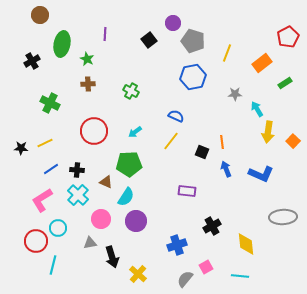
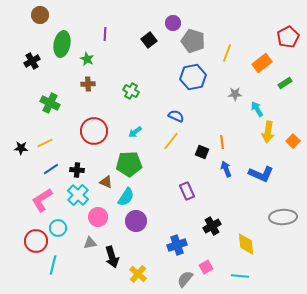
purple rectangle at (187, 191): rotated 60 degrees clockwise
pink circle at (101, 219): moved 3 px left, 2 px up
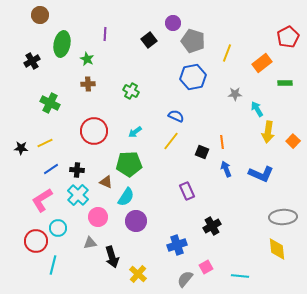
green rectangle at (285, 83): rotated 32 degrees clockwise
yellow diamond at (246, 244): moved 31 px right, 5 px down
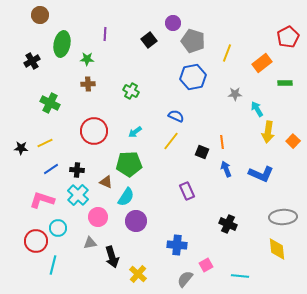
green star at (87, 59): rotated 24 degrees counterclockwise
pink L-shape at (42, 200): rotated 50 degrees clockwise
black cross at (212, 226): moved 16 px right, 2 px up; rotated 36 degrees counterclockwise
blue cross at (177, 245): rotated 24 degrees clockwise
pink square at (206, 267): moved 2 px up
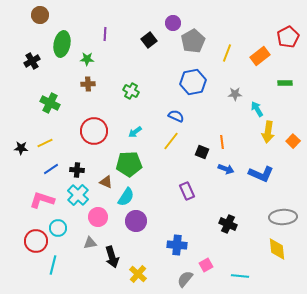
gray pentagon at (193, 41): rotated 25 degrees clockwise
orange rectangle at (262, 63): moved 2 px left, 7 px up
blue hexagon at (193, 77): moved 5 px down
blue arrow at (226, 169): rotated 133 degrees clockwise
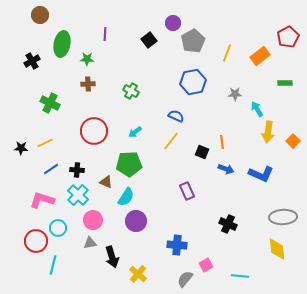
pink circle at (98, 217): moved 5 px left, 3 px down
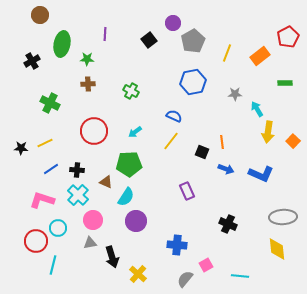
blue semicircle at (176, 116): moved 2 px left
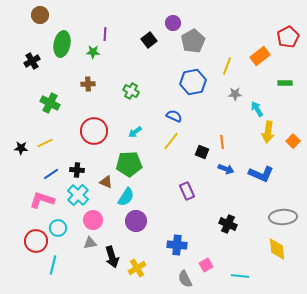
yellow line at (227, 53): moved 13 px down
green star at (87, 59): moved 6 px right, 7 px up
blue line at (51, 169): moved 5 px down
yellow cross at (138, 274): moved 1 px left, 6 px up; rotated 18 degrees clockwise
gray semicircle at (185, 279): rotated 66 degrees counterclockwise
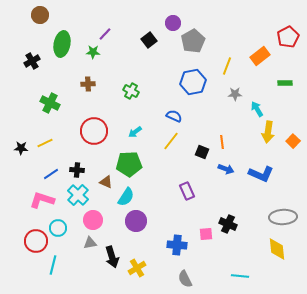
purple line at (105, 34): rotated 40 degrees clockwise
pink square at (206, 265): moved 31 px up; rotated 24 degrees clockwise
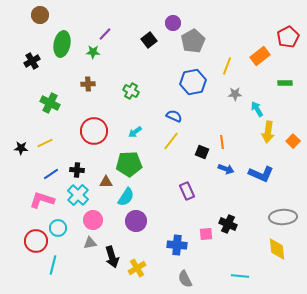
brown triangle at (106, 182): rotated 24 degrees counterclockwise
